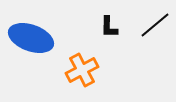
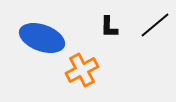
blue ellipse: moved 11 px right
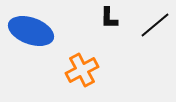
black L-shape: moved 9 px up
blue ellipse: moved 11 px left, 7 px up
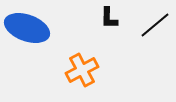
blue ellipse: moved 4 px left, 3 px up
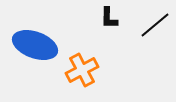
blue ellipse: moved 8 px right, 17 px down
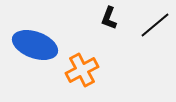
black L-shape: rotated 20 degrees clockwise
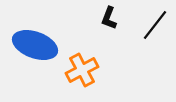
black line: rotated 12 degrees counterclockwise
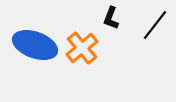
black L-shape: moved 2 px right
orange cross: moved 22 px up; rotated 12 degrees counterclockwise
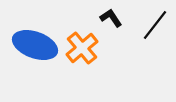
black L-shape: rotated 125 degrees clockwise
